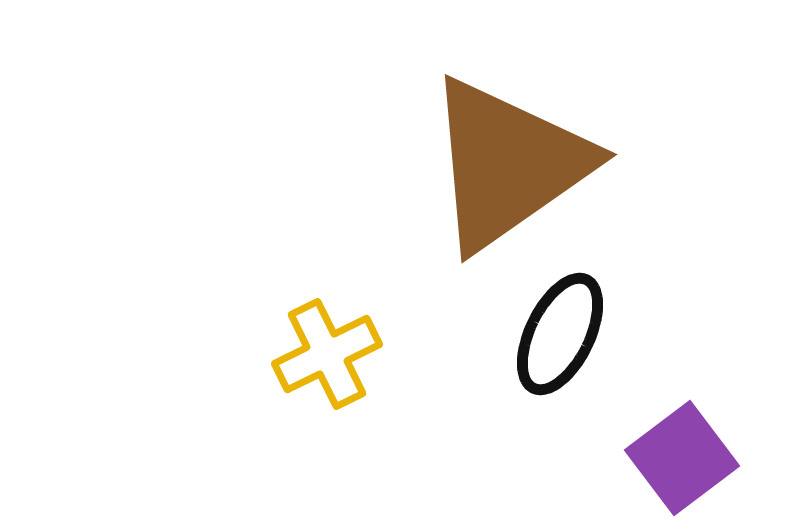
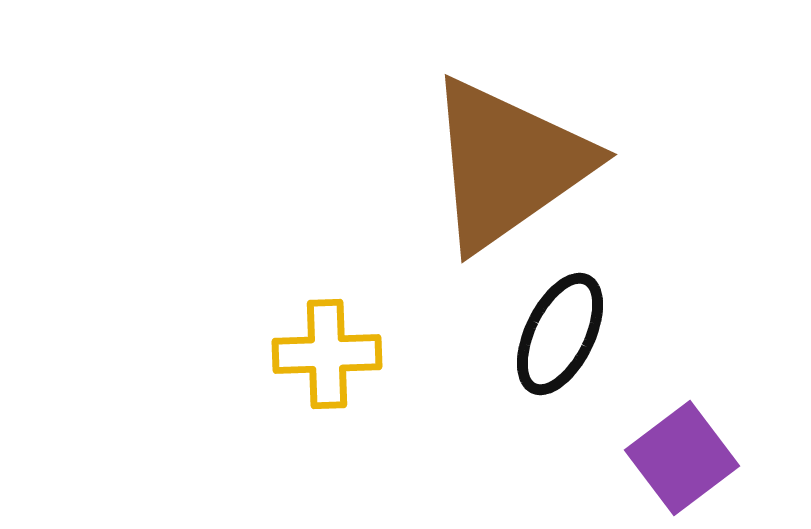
yellow cross: rotated 24 degrees clockwise
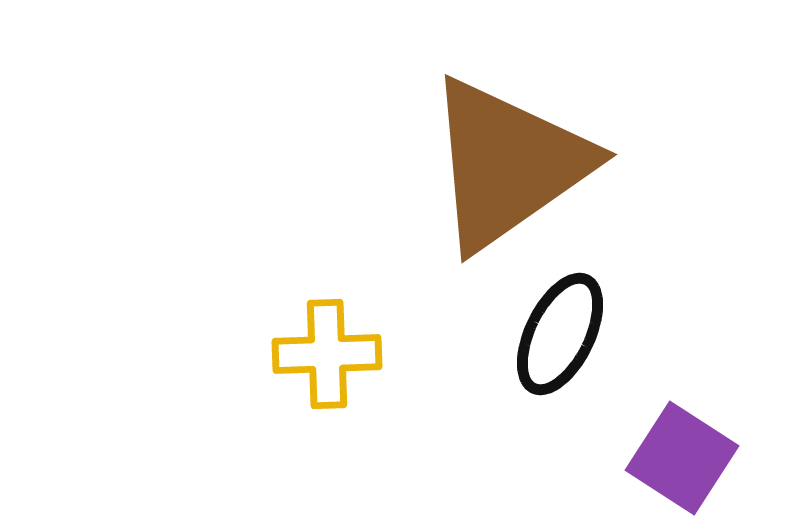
purple square: rotated 20 degrees counterclockwise
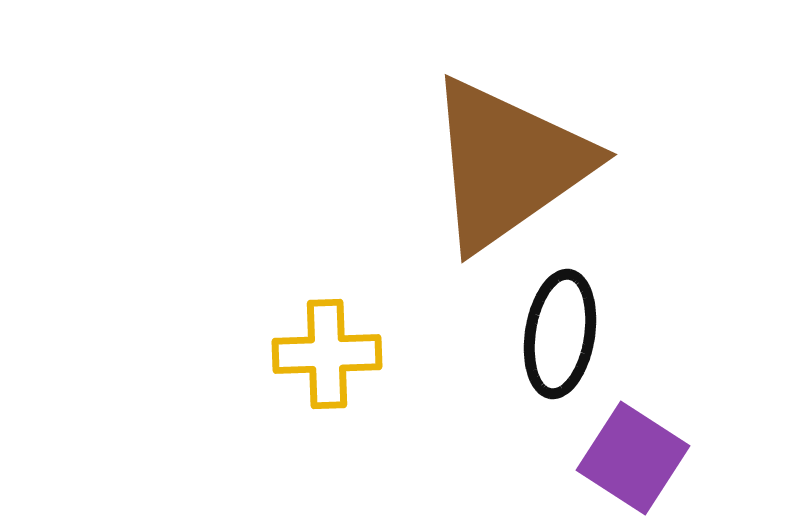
black ellipse: rotated 17 degrees counterclockwise
purple square: moved 49 px left
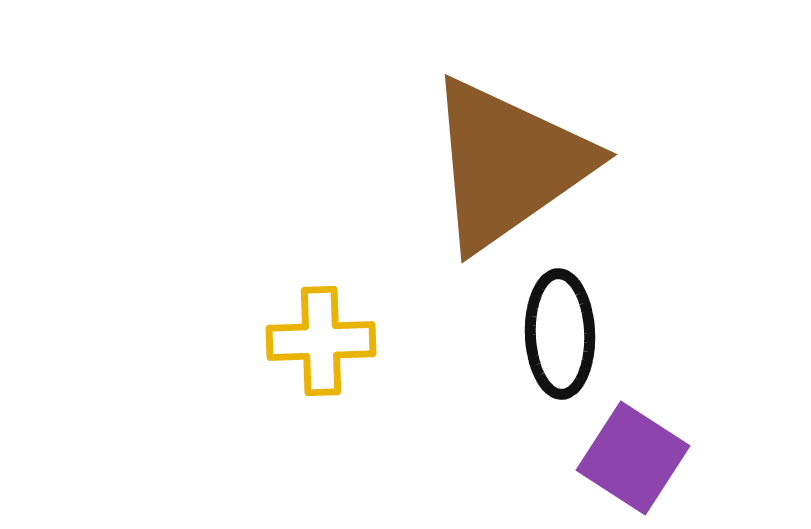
black ellipse: rotated 11 degrees counterclockwise
yellow cross: moved 6 px left, 13 px up
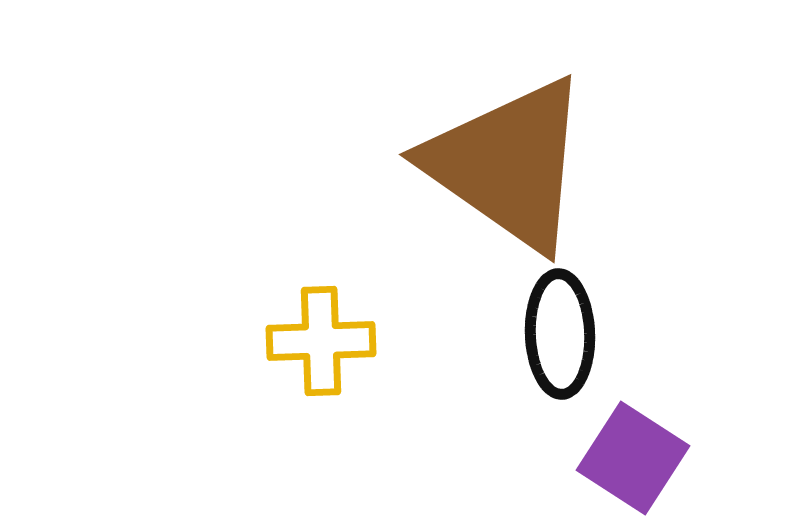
brown triangle: rotated 50 degrees counterclockwise
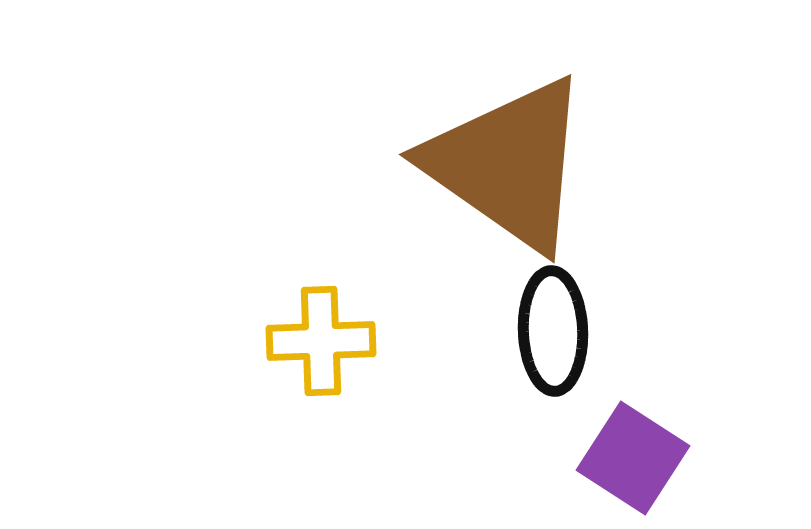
black ellipse: moved 7 px left, 3 px up
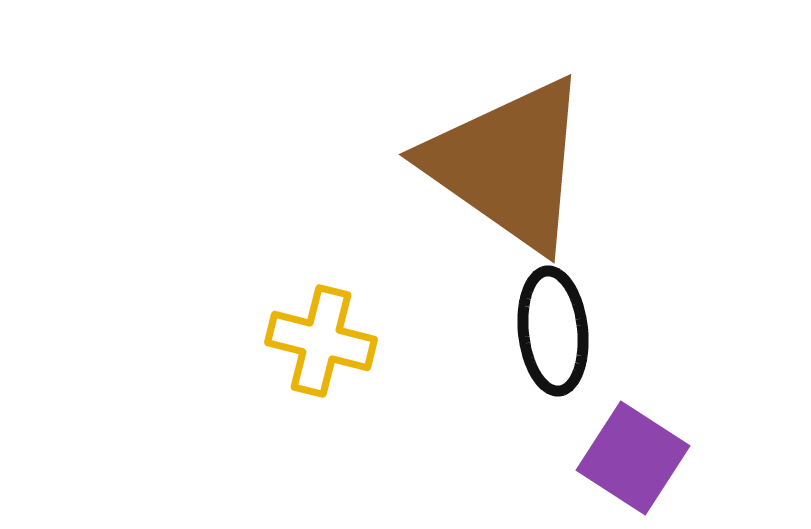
black ellipse: rotated 4 degrees counterclockwise
yellow cross: rotated 16 degrees clockwise
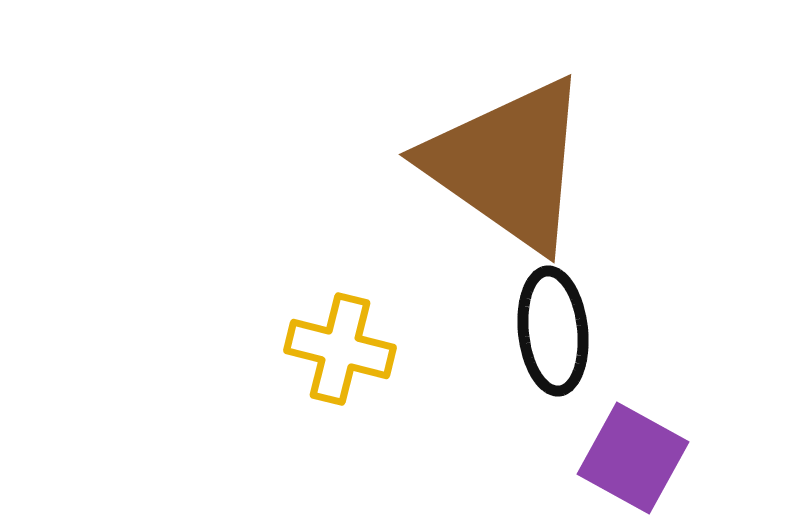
yellow cross: moved 19 px right, 8 px down
purple square: rotated 4 degrees counterclockwise
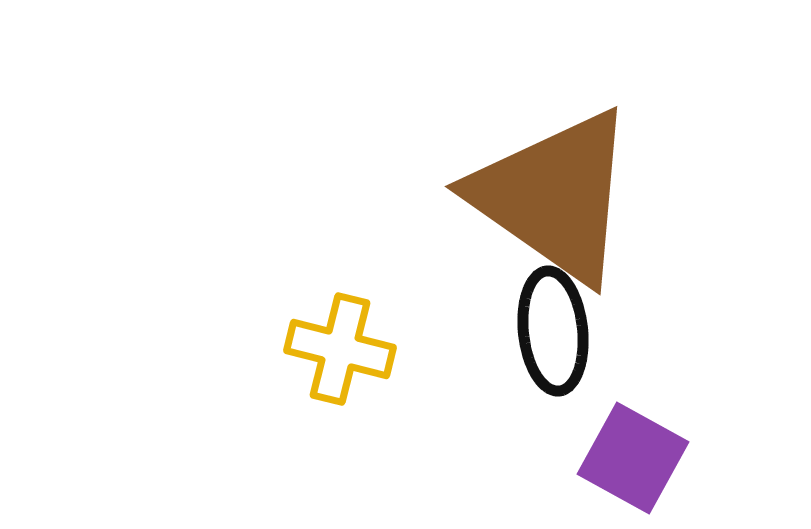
brown triangle: moved 46 px right, 32 px down
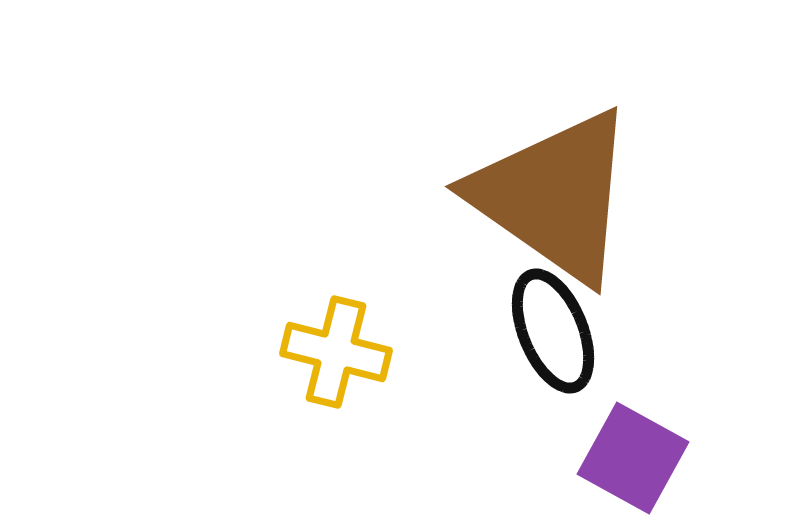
black ellipse: rotated 16 degrees counterclockwise
yellow cross: moved 4 px left, 3 px down
